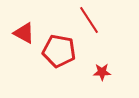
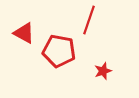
red line: rotated 52 degrees clockwise
red star: moved 1 px right, 1 px up; rotated 18 degrees counterclockwise
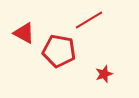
red line: rotated 40 degrees clockwise
red star: moved 1 px right, 3 px down
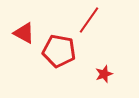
red line: rotated 24 degrees counterclockwise
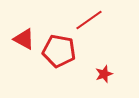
red line: rotated 20 degrees clockwise
red triangle: moved 6 px down
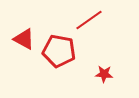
red star: rotated 24 degrees clockwise
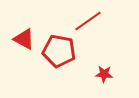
red line: moved 1 px left, 1 px down
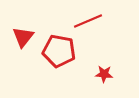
red line: rotated 12 degrees clockwise
red triangle: moved 1 px left, 2 px up; rotated 40 degrees clockwise
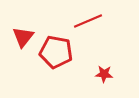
red pentagon: moved 3 px left, 1 px down
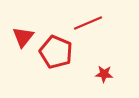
red line: moved 2 px down
red pentagon: rotated 12 degrees clockwise
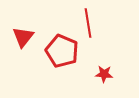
red line: rotated 76 degrees counterclockwise
red pentagon: moved 6 px right, 1 px up
